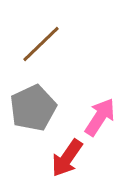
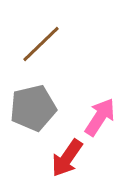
gray pentagon: rotated 12 degrees clockwise
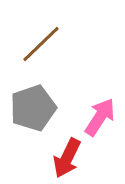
gray pentagon: rotated 6 degrees counterclockwise
red arrow: rotated 9 degrees counterclockwise
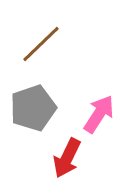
pink arrow: moved 1 px left, 3 px up
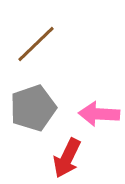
brown line: moved 5 px left
pink arrow: rotated 120 degrees counterclockwise
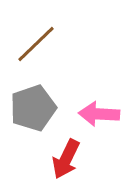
red arrow: moved 1 px left, 1 px down
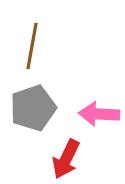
brown line: moved 4 px left, 2 px down; rotated 36 degrees counterclockwise
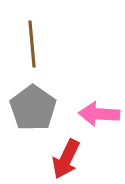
brown line: moved 2 px up; rotated 15 degrees counterclockwise
gray pentagon: rotated 18 degrees counterclockwise
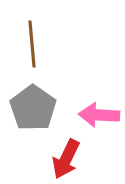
pink arrow: moved 1 px down
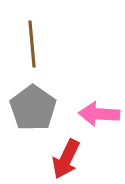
pink arrow: moved 1 px up
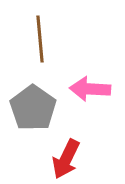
brown line: moved 8 px right, 5 px up
pink arrow: moved 9 px left, 25 px up
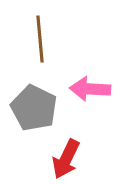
gray pentagon: moved 1 px right; rotated 9 degrees counterclockwise
